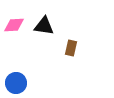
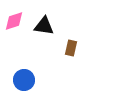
pink diamond: moved 4 px up; rotated 15 degrees counterclockwise
blue circle: moved 8 px right, 3 px up
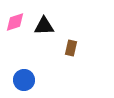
pink diamond: moved 1 px right, 1 px down
black triangle: rotated 10 degrees counterclockwise
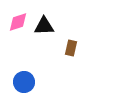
pink diamond: moved 3 px right
blue circle: moved 2 px down
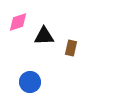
black triangle: moved 10 px down
blue circle: moved 6 px right
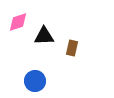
brown rectangle: moved 1 px right
blue circle: moved 5 px right, 1 px up
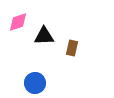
blue circle: moved 2 px down
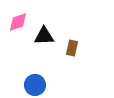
blue circle: moved 2 px down
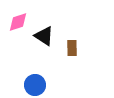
black triangle: rotated 35 degrees clockwise
brown rectangle: rotated 14 degrees counterclockwise
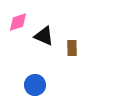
black triangle: rotated 10 degrees counterclockwise
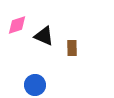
pink diamond: moved 1 px left, 3 px down
